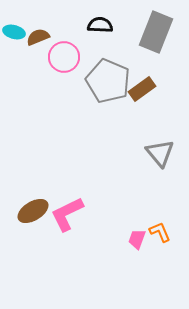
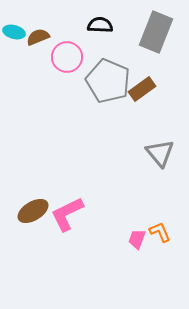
pink circle: moved 3 px right
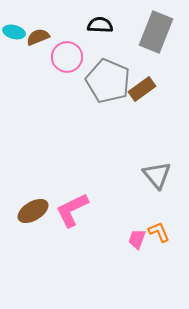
gray triangle: moved 3 px left, 22 px down
pink L-shape: moved 5 px right, 4 px up
orange L-shape: moved 1 px left
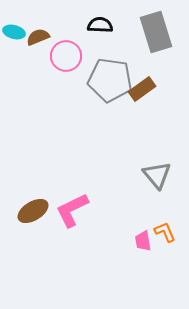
gray rectangle: rotated 39 degrees counterclockwise
pink circle: moved 1 px left, 1 px up
gray pentagon: moved 2 px right, 1 px up; rotated 15 degrees counterclockwise
orange L-shape: moved 6 px right
pink trapezoid: moved 6 px right, 2 px down; rotated 30 degrees counterclockwise
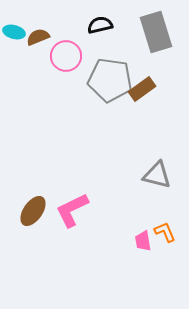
black semicircle: rotated 15 degrees counterclockwise
gray triangle: rotated 36 degrees counterclockwise
brown ellipse: rotated 24 degrees counterclockwise
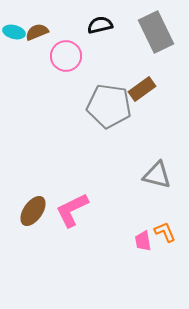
gray rectangle: rotated 9 degrees counterclockwise
brown semicircle: moved 1 px left, 5 px up
gray pentagon: moved 1 px left, 26 px down
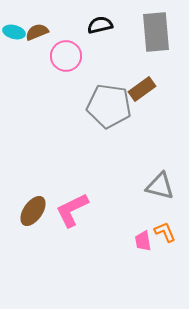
gray rectangle: rotated 21 degrees clockwise
gray triangle: moved 3 px right, 11 px down
